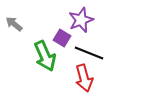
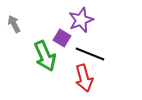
gray arrow: rotated 24 degrees clockwise
black line: moved 1 px right, 1 px down
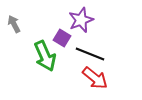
red arrow: moved 11 px right; rotated 36 degrees counterclockwise
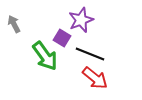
green arrow: rotated 12 degrees counterclockwise
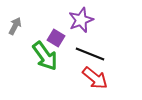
gray arrow: moved 1 px right, 2 px down; rotated 54 degrees clockwise
purple square: moved 6 px left
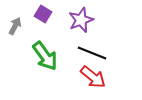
purple square: moved 13 px left, 24 px up
black line: moved 2 px right, 1 px up
red arrow: moved 2 px left, 1 px up
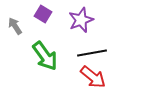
gray arrow: rotated 60 degrees counterclockwise
black line: rotated 32 degrees counterclockwise
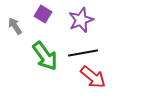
black line: moved 9 px left
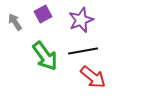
purple square: rotated 30 degrees clockwise
gray arrow: moved 4 px up
black line: moved 2 px up
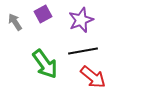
green arrow: moved 8 px down
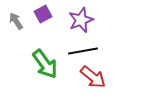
gray arrow: moved 1 px right, 1 px up
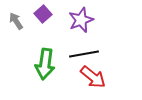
purple square: rotated 12 degrees counterclockwise
black line: moved 1 px right, 3 px down
green arrow: rotated 44 degrees clockwise
